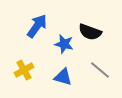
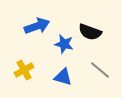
blue arrow: rotated 35 degrees clockwise
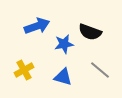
blue star: rotated 24 degrees counterclockwise
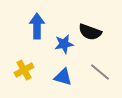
blue arrow: rotated 70 degrees counterclockwise
gray line: moved 2 px down
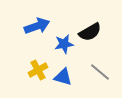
blue arrow: rotated 70 degrees clockwise
black semicircle: rotated 50 degrees counterclockwise
yellow cross: moved 14 px right
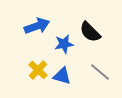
black semicircle: rotated 75 degrees clockwise
yellow cross: rotated 18 degrees counterclockwise
blue triangle: moved 1 px left, 1 px up
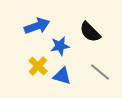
blue star: moved 4 px left, 2 px down
yellow cross: moved 4 px up
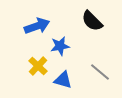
black semicircle: moved 2 px right, 11 px up
blue triangle: moved 1 px right, 4 px down
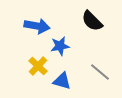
blue arrow: rotated 30 degrees clockwise
blue triangle: moved 1 px left, 1 px down
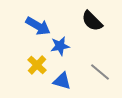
blue arrow: moved 1 px right; rotated 20 degrees clockwise
yellow cross: moved 1 px left, 1 px up
